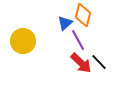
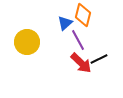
yellow circle: moved 4 px right, 1 px down
black line: moved 3 px up; rotated 72 degrees counterclockwise
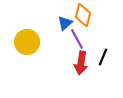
purple line: moved 1 px left, 1 px up
black line: moved 4 px right, 2 px up; rotated 42 degrees counterclockwise
red arrow: rotated 55 degrees clockwise
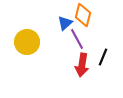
red arrow: moved 1 px right, 2 px down
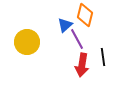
orange diamond: moved 2 px right
blue triangle: moved 2 px down
black line: rotated 30 degrees counterclockwise
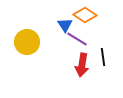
orange diamond: rotated 70 degrees counterclockwise
blue triangle: rotated 21 degrees counterclockwise
purple line: rotated 30 degrees counterclockwise
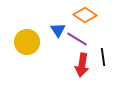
blue triangle: moved 7 px left, 5 px down
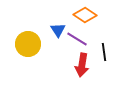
yellow circle: moved 1 px right, 2 px down
black line: moved 1 px right, 5 px up
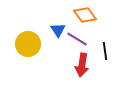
orange diamond: rotated 20 degrees clockwise
black line: moved 1 px right, 1 px up
